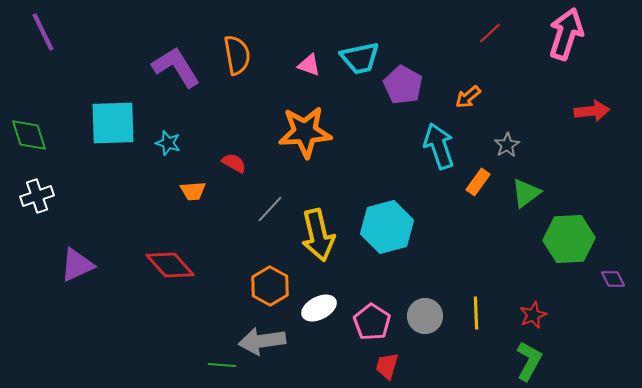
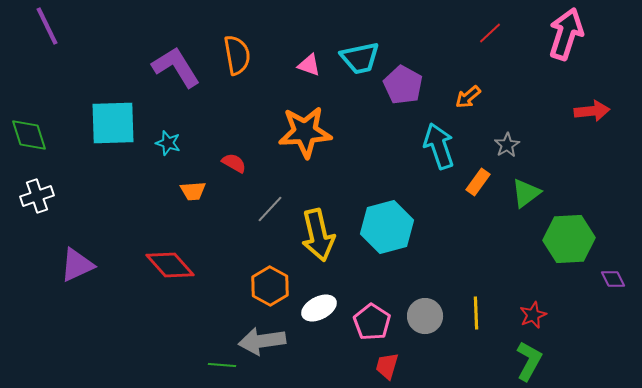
purple line: moved 4 px right, 6 px up
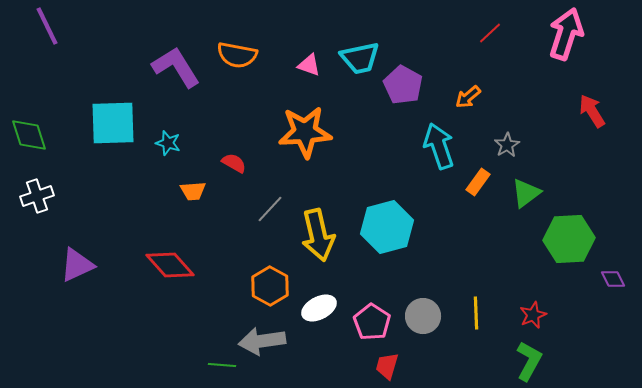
orange semicircle: rotated 111 degrees clockwise
red arrow: rotated 116 degrees counterclockwise
gray circle: moved 2 px left
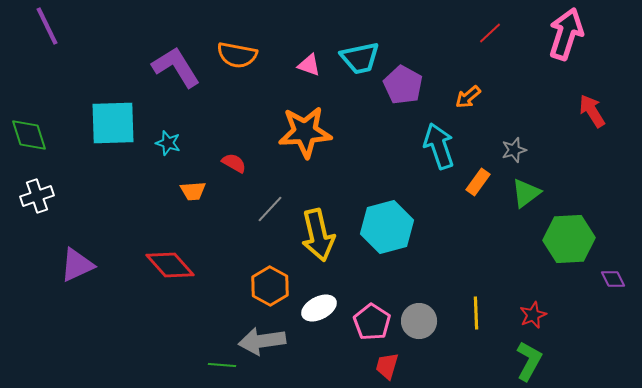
gray star: moved 7 px right, 5 px down; rotated 15 degrees clockwise
gray circle: moved 4 px left, 5 px down
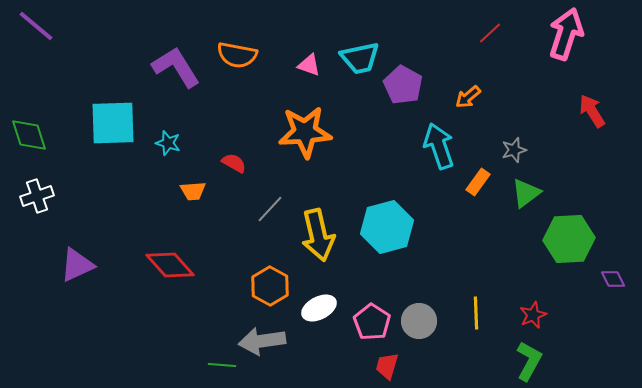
purple line: moved 11 px left; rotated 24 degrees counterclockwise
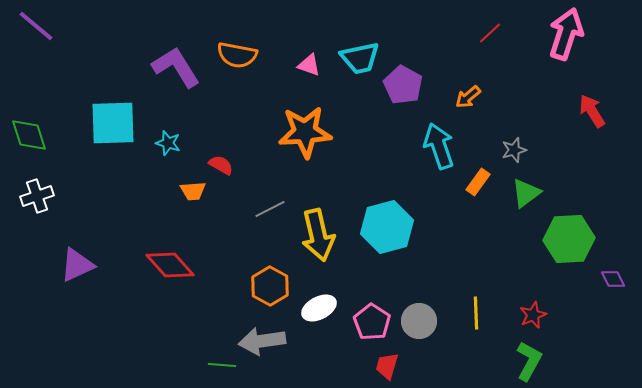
red semicircle: moved 13 px left, 2 px down
gray line: rotated 20 degrees clockwise
